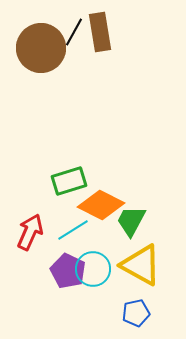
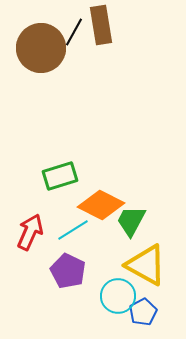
brown rectangle: moved 1 px right, 7 px up
green rectangle: moved 9 px left, 5 px up
yellow triangle: moved 5 px right
cyan circle: moved 25 px right, 27 px down
blue pentagon: moved 7 px right, 1 px up; rotated 16 degrees counterclockwise
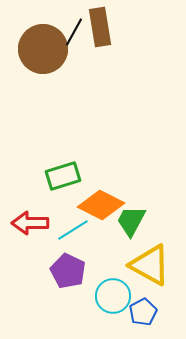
brown rectangle: moved 1 px left, 2 px down
brown circle: moved 2 px right, 1 px down
green rectangle: moved 3 px right
red arrow: moved 9 px up; rotated 114 degrees counterclockwise
yellow triangle: moved 4 px right
cyan circle: moved 5 px left
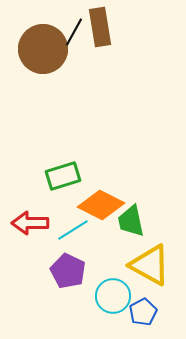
green trapezoid: rotated 40 degrees counterclockwise
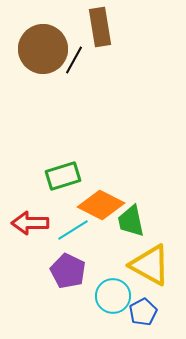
black line: moved 28 px down
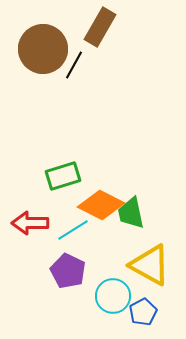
brown rectangle: rotated 39 degrees clockwise
black line: moved 5 px down
green trapezoid: moved 8 px up
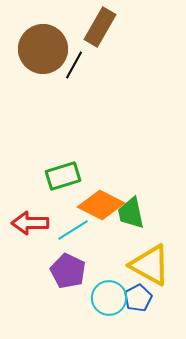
cyan circle: moved 4 px left, 2 px down
blue pentagon: moved 5 px left, 14 px up
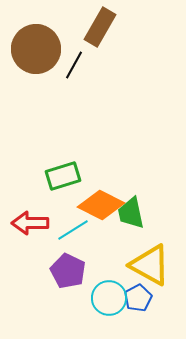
brown circle: moved 7 px left
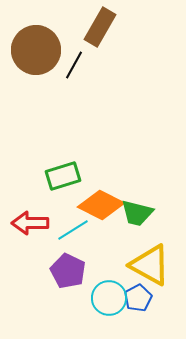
brown circle: moved 1 px down
green trapezoid: moved 6 px right; rotated 64 degrees counterclockwise
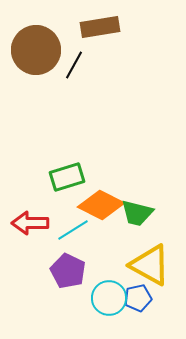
brown rectangle: rotated 51 degrees clockwise
green rectangle: moved 4 px right, 1 px down
blue pentagon: rotated 16 degrees clockwise
